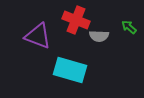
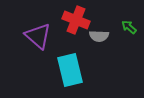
purple triangle: rotated 20 degrees clockwise
cyan rectangle: rotated 60 degrees clockwise
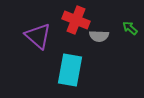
green arrow: moved 1 px right, 1 px down
cyan rectangle: rotated 24 degrees clockwise
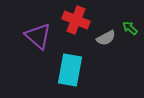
gray semicircle: moved 7 px right, 2 px down; rotated 30 degrees counterclockwise
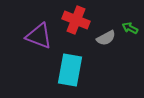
green arrow: rotated 14 degrees counterclockwise
purple triangle: moved 1 px right; rotated 20 degrees counterclockwise
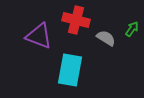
red cross: rotated 8 degrees counterclockwise
green arrow: moved 2 px right, 1 px down; rotated 98 degrees clockwise
gray semicircle: rotated 120 degrees counterclockwise
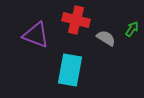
purple triangle: moved 3 px left, 1 px up
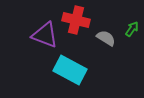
purple triangle: moved 9 px right
cyan rectangle: rotated 72 degrees counterclockwise
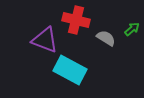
green arrow: rotated 14 degrees clockwise
purple triangle: moved 5 px down
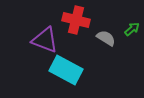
cyan rectangle: moved 4 px left
